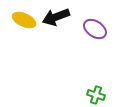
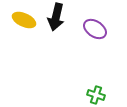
black arrow: rotated 56 degrees counterclockwise
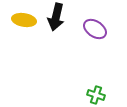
yellow ellipse: rotated 15 degrees counterclockwise
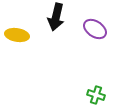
yellow ellipse: moved 7 px left, 15 px down
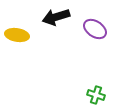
black arrow: rotated 60 degrees clockwise
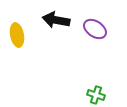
black arrow: moved 3 px down; rotated 28 degrees clockwise
yellow ellipse: rotated 70 degrees clockwise
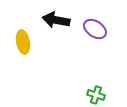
yellow ellipse: moved 6 px right, 7 px down
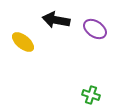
yellow ellipse: rotated 40 degrees counterclockwise
green cross: moved 5 px left
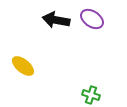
purple ellipse: moved 3 px left, 10 px up
yellow ellipse: moved 24 px down
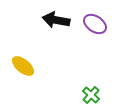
purple ellipse: moved 3 px right, 5 px down
green cross: rotated 24 degrees clockwise
